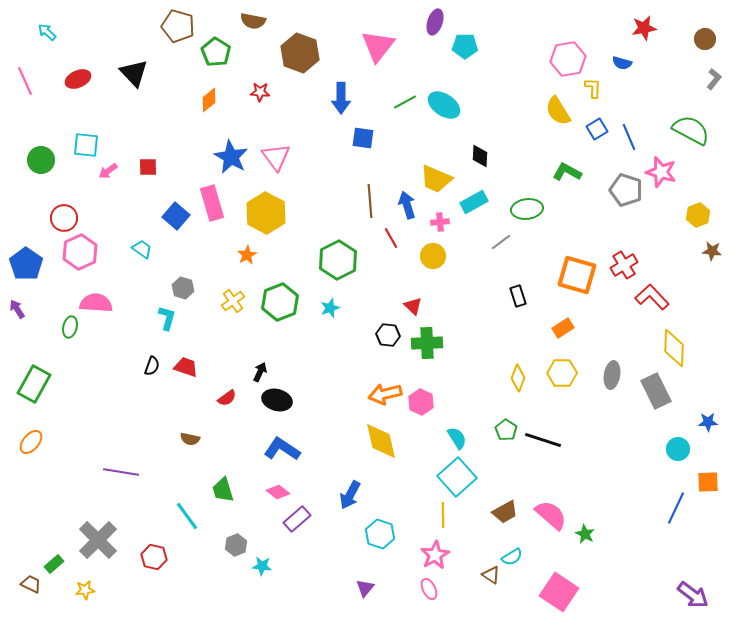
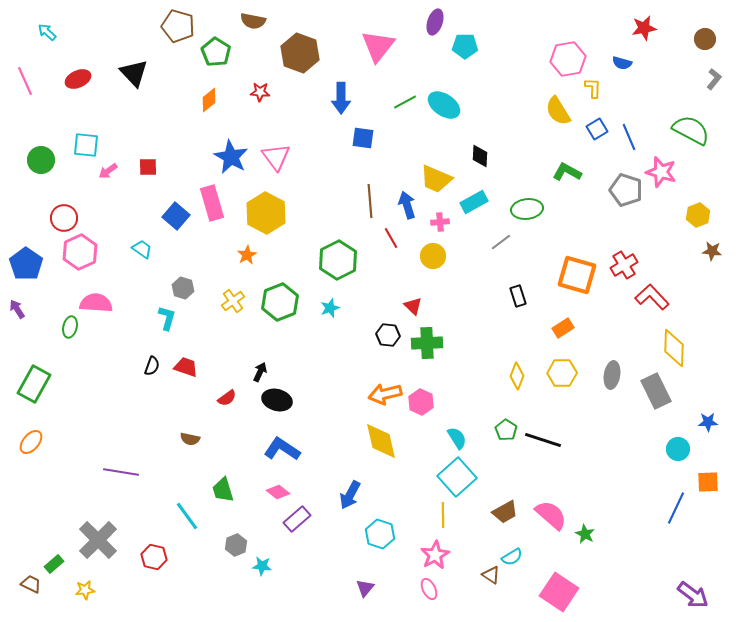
yellow diamond at (518, 378): moved 1 px left, 2 px up
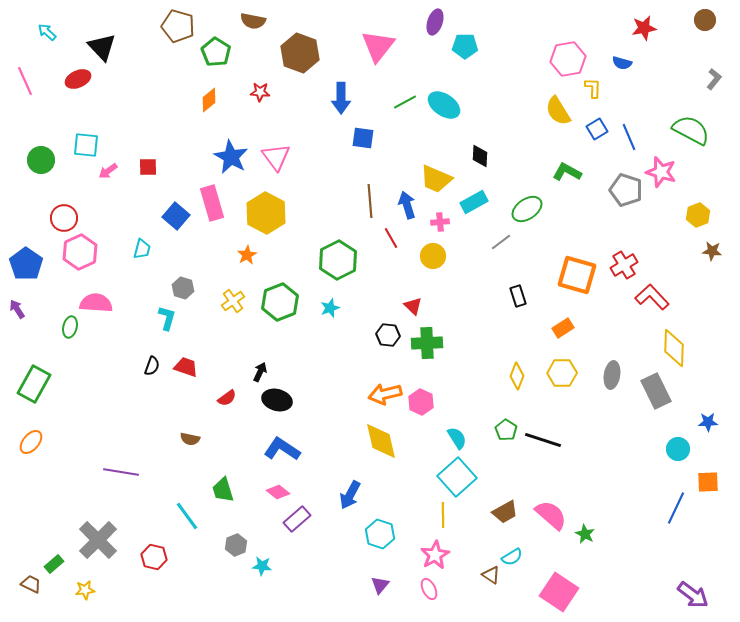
brown circle at (705, 39): moved 19 px up
black triangle at (134, 73): moved 32 px left, 26 px up
green ellipse at (527, 209): rotated 28 degrees counterclockwise
cyan trapezoid at (142, 249): rotated 70 degrees clockwise
purple triangle at (365, 588): moved 15 px right, 3 px up
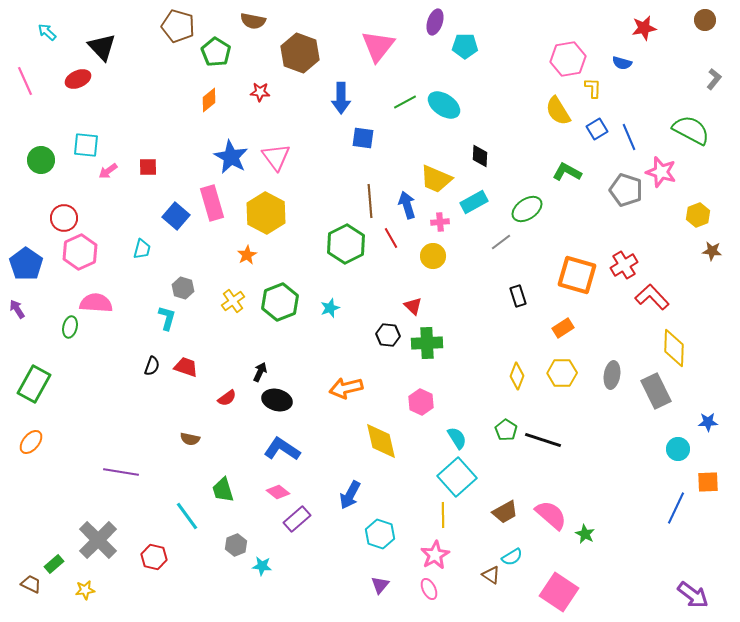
green hexagon at (338, 260): moved 8 px right, 16 px up
orange arrow at (385, 394): moved 39 px left, 6 px up
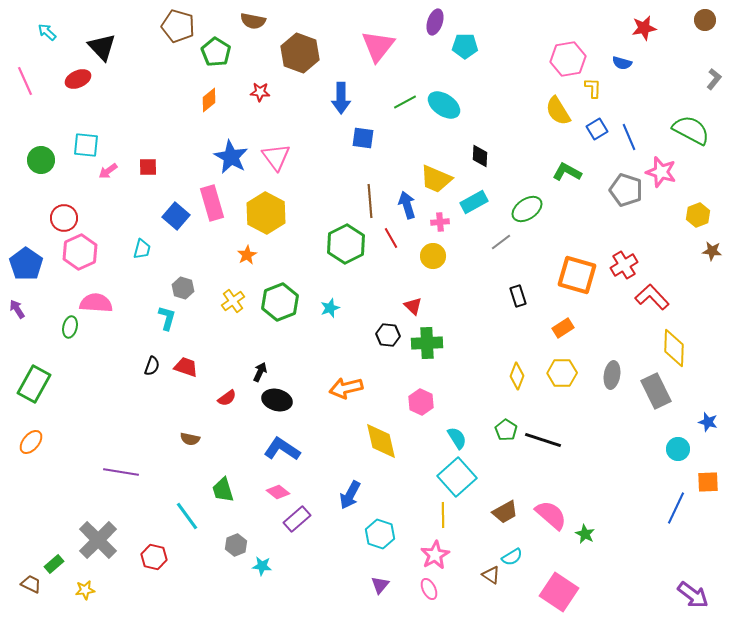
blue star at (708, 422): rotated 18 degrees clockwise
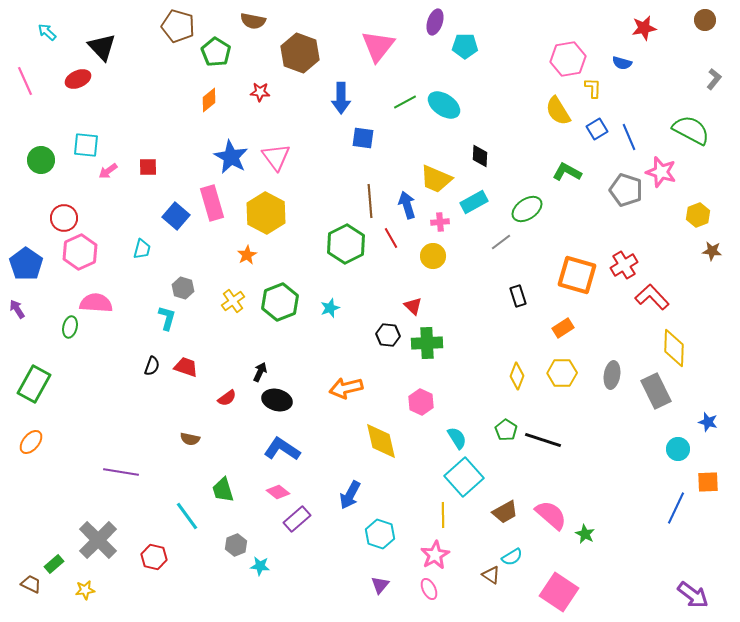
cyan square at (457, 477): moved 7 px right
cyan star at (262, 566): moved 2 px left
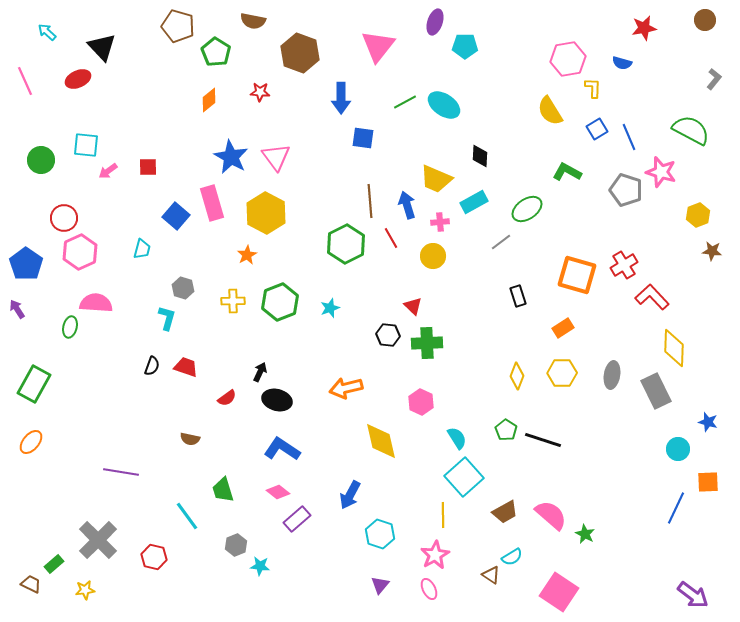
yellow semicircle at (558, 111): moved 8 px left
yellow cross at (233, 301): rotated 35 degrees clockwise
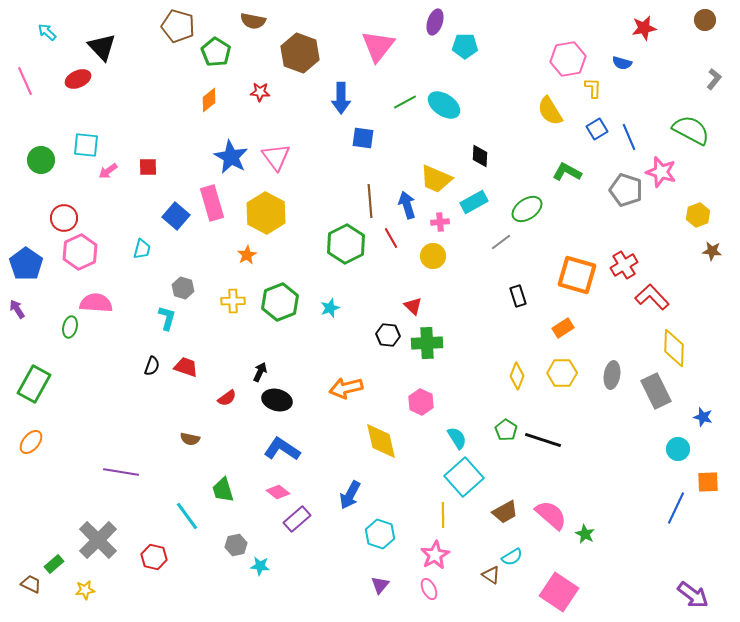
blue star at (708, 422): moved 5 px left, 5 px up
gray hexagon at (236, 545): rotated 10 degrees clockwise
